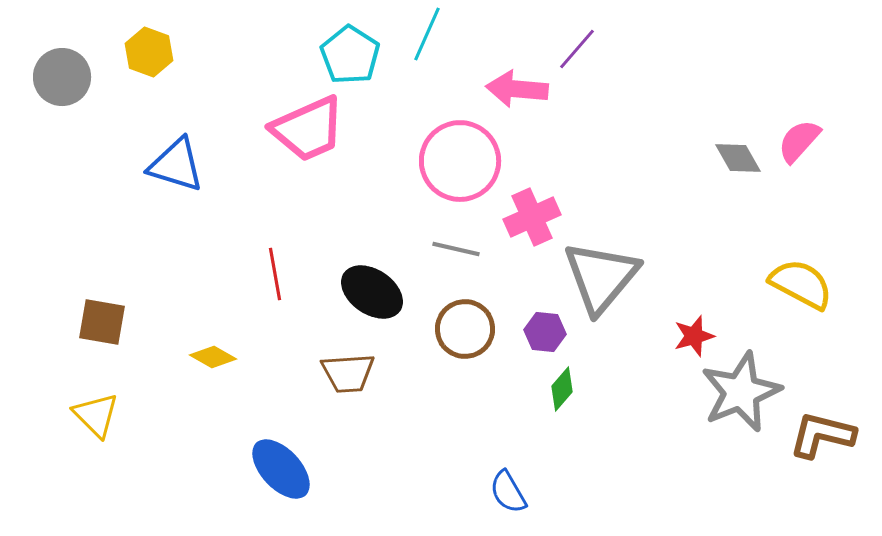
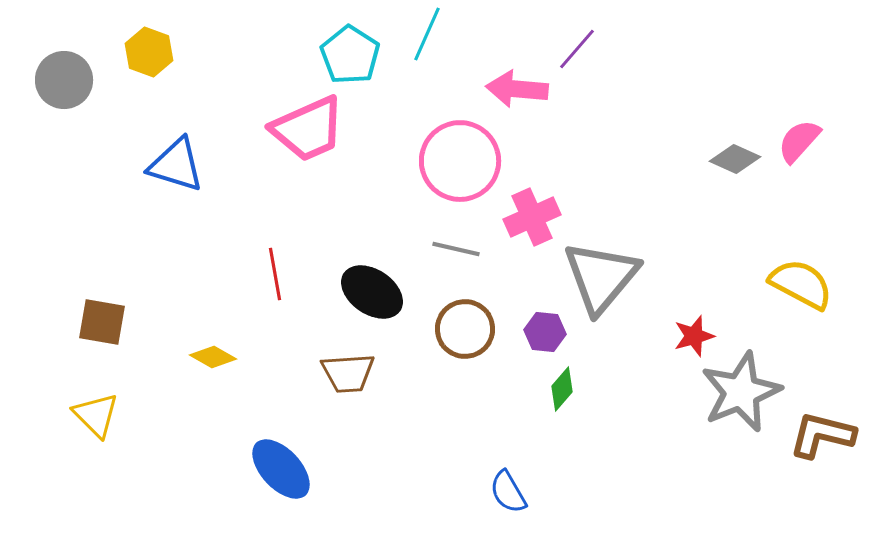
gray circle: moved 2 px right, 3 px down
gray diamond: moved 3 px left, 1 px down; rotated 36 degrees counterclockwise
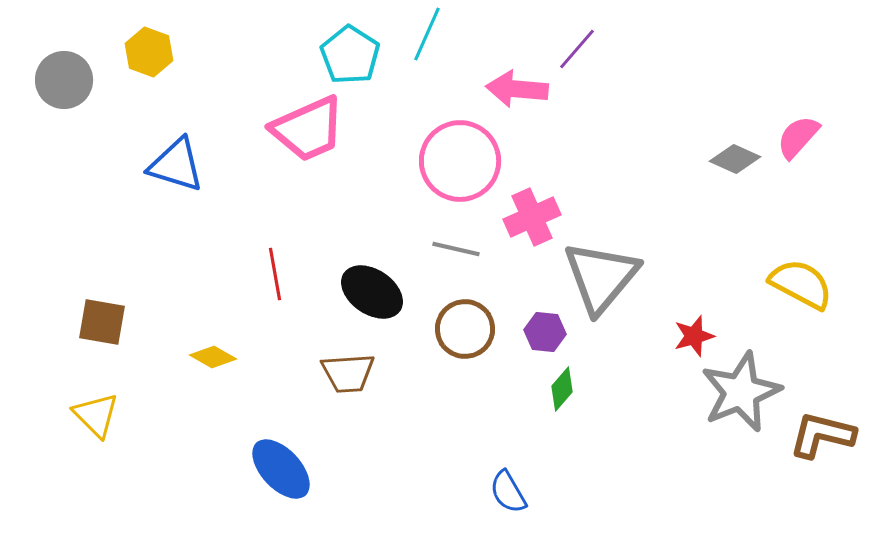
pink semicircle: moved 1 px left, 4 px up
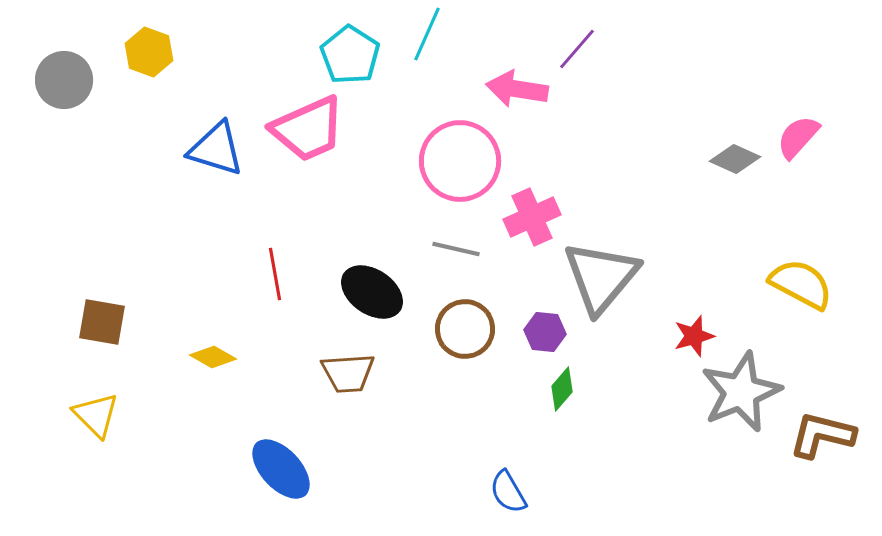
pink arrow: rotated 4 degrees clockwise
blue triangle: moved 40 px right, 16 px up
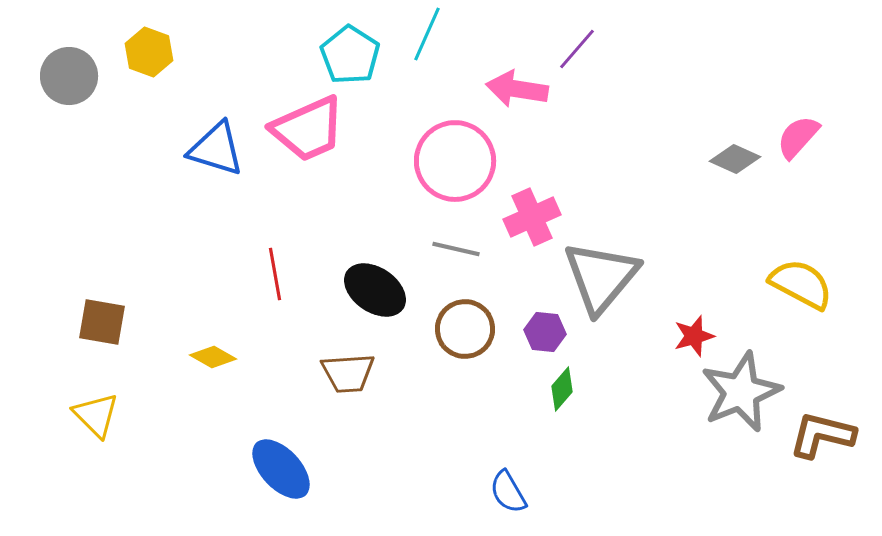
gray circle: moved 5 px right, 4 px up
pink circle: moved 5 px left
black ellipse: moved 3 px right, 2 px up
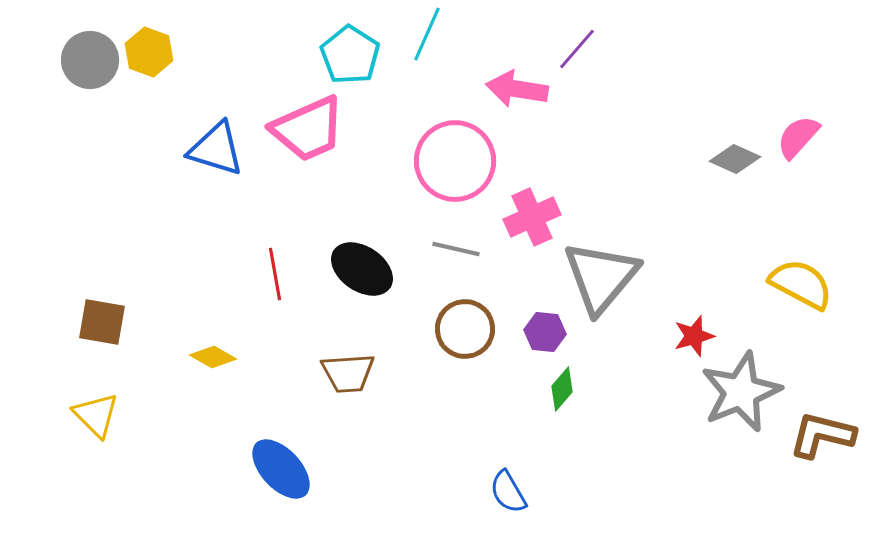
gray circle: moved 21 px right, 16 px up
black ellipse: moved 13 px left, 21 px up
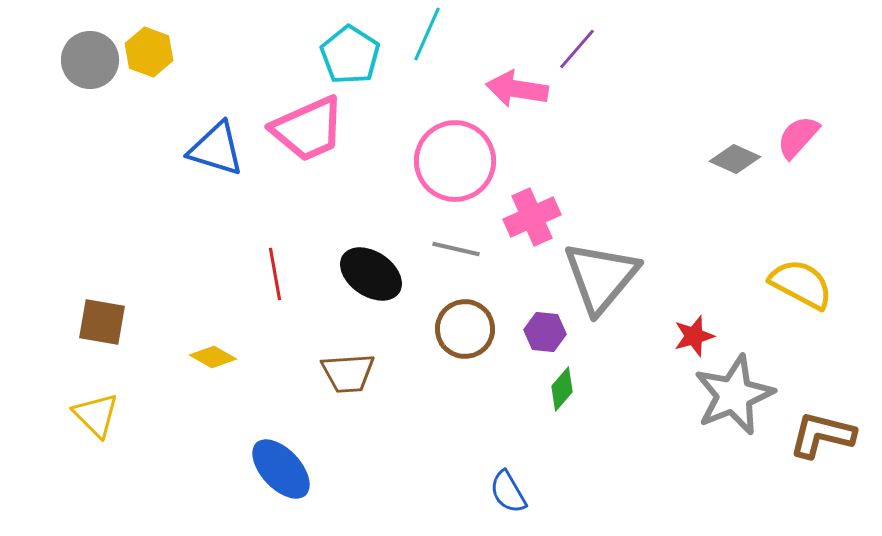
black ellipse: moved 9 px right, 5 px down
gray star: moved 7 px left, 3 px down
